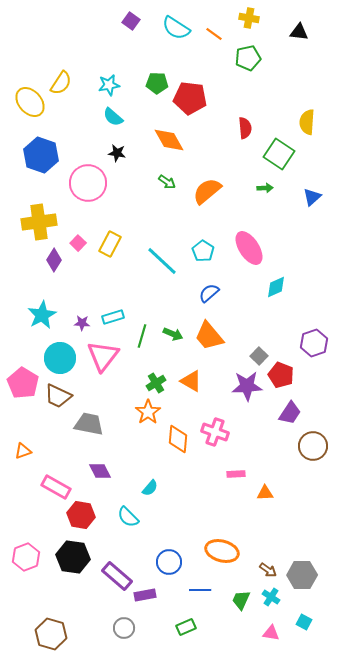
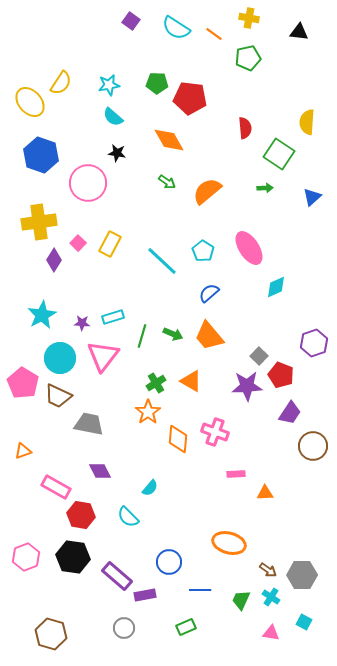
orange ellipse at (222, 551): moved 7 px right, 8 px up
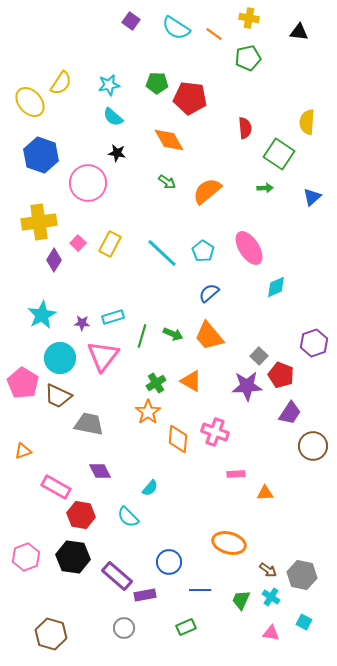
cyan line at (162, 261): moved 8 px up
gray hexagon at (302, 575): rotated 12 degrees clockwise
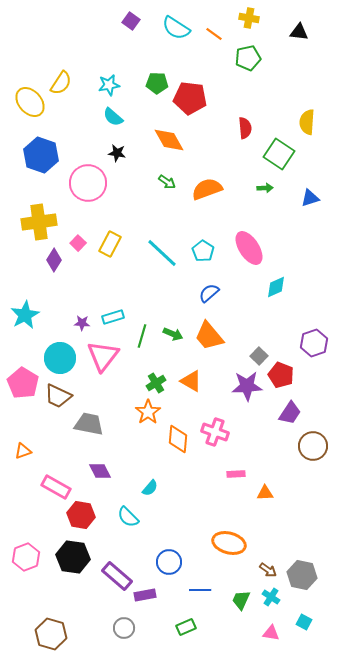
orange semicircle at (207, 191): moved 2 px up; rotated 20 degrees clockwise
blue triangle at (312, 197): moved 2 px left, 1 px down; rotated 24 degrees clockwise
cyan star at (42, 315): moved 17 px left
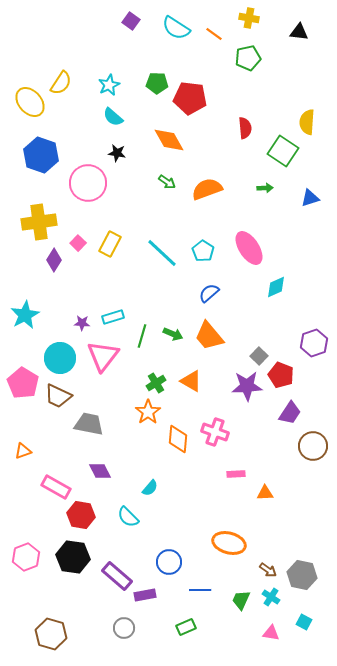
cyan star at (109, 85): rotated 15 degrees counterclockwise
green square at (279, 154): moved 4 px right, 3 px up
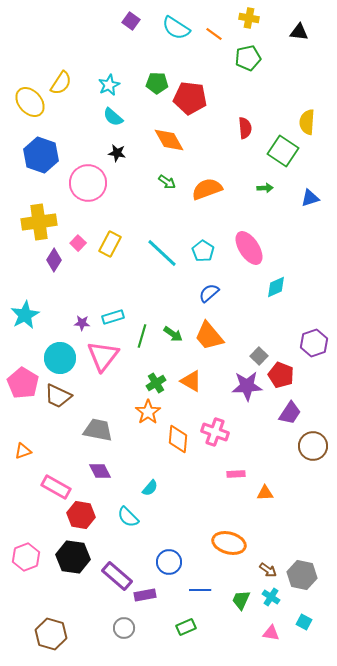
green arrow at (173, 334): rotated 12 degrees clockwise
gray trapezoid at (89, 424): moved 9 px right, 6 px down
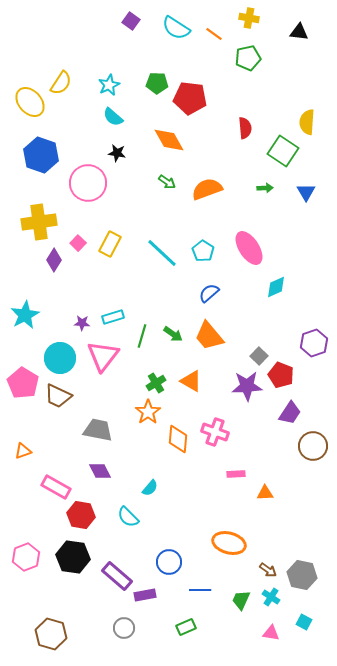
blue triangle at (310, 198): moved 4 px left, 6 px up; rotated 42 degrees counterclockwise
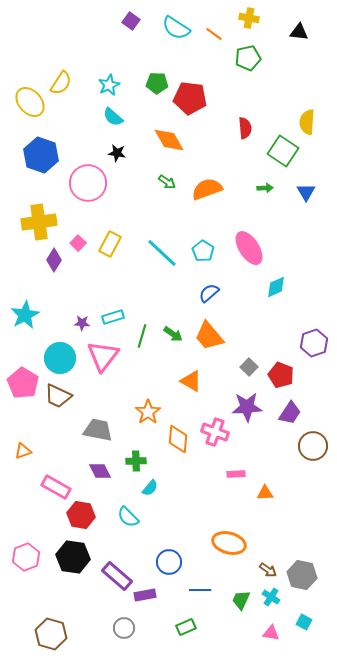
gray square at (259, 356): moved 10 px left, 11 px down
green cross at (156, 383): moved 20 px left, 78 px down; rotated 30 degrees clockwise
purple star at (247, 386): moved 21 px down
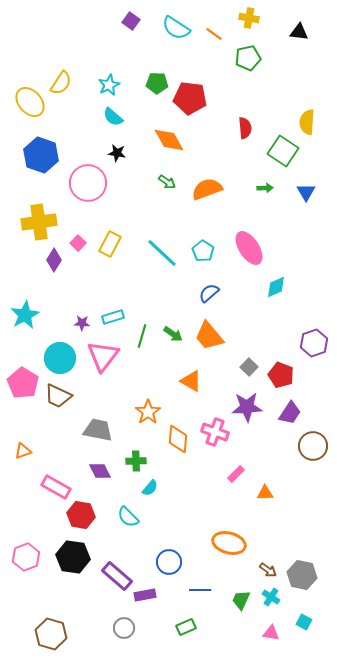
pink rectangle at (236, 474): rotated 42 degrees counterclockwise
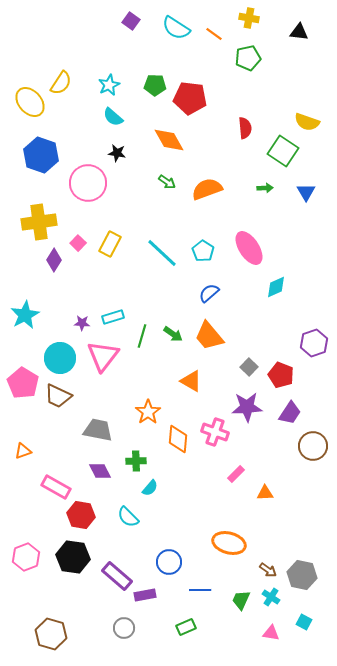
green pentagon at (157, 83): moved 2 px left, 2 px down
yellow semicircle at (307, 122): rotated 75 degrees counterclockwise
